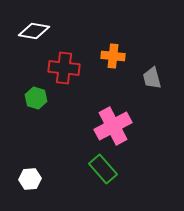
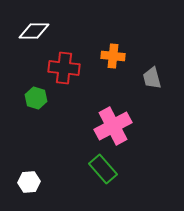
white diamond: rotated 8 degrees counterclockwise
white hexagon: moved 1 px left, 3 px down
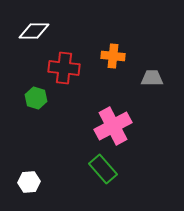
gray trapezoid: rotated 105 degrees clockwise
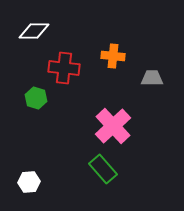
pink cross: rotated 15 degrees counterclockwise
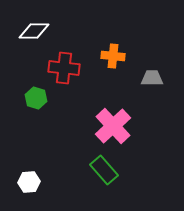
green rectangle: moved 1 px right, 1 px down
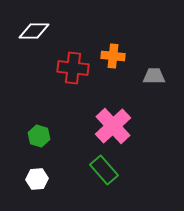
red cross: moved 9 px right
gray trapezoid: moved 2 px right, 2 px up
green hexagon: moved 3 px right, 38 px down
white hexagon: moved 8 px right, 3 px up
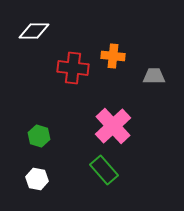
white hexagon: rotated 15 degrees clockwise
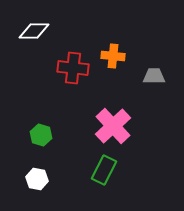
green hexagon: moved 2 px right, 1 px up
green rectangle: rotated 68 degrees clockwise
